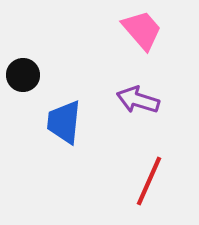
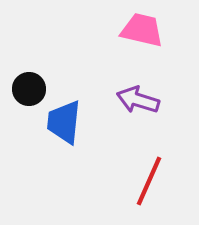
pink trapezoid: rotated 36 degrees counterclockwise
black circle: moved 6 px right, 14 px down
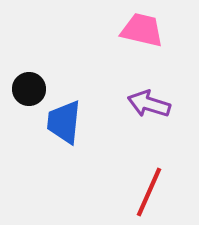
purple arrow: moved 11 px right, 4 px down
red line: moved 11 px down
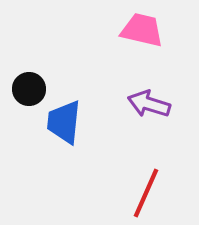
red line: moved 3 px left, 1 px down
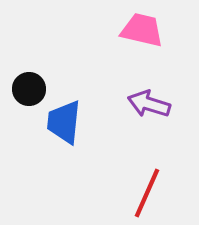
red line: moved 1 px right
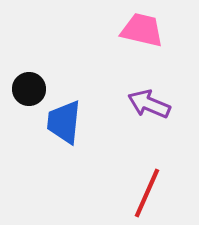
purple arrow: rotated 6 degrees clockwise
